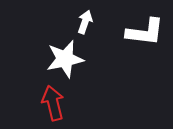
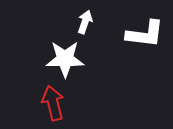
white L-shape: moved 2 px down
white star: rotated 12 degrees clockwise
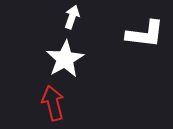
white arrow: moved 13 px left, 5 px up
white star: rotated 30 degrees counterclockwise
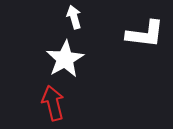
white arrow: moved 2 px right; rotated 35 degrees counterclockwise
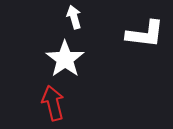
white star: rotated 6 degrees counterclockwise
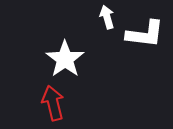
white arrow: moved 33 px right
